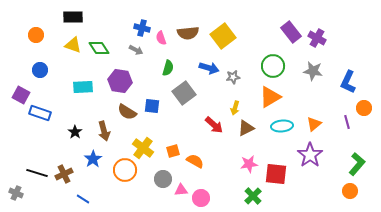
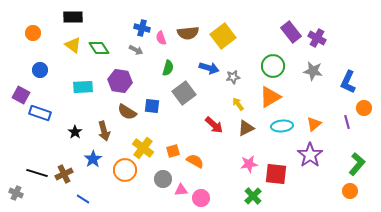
orange circle at (36, 35): moved 3 px left, 2 px up
yellow triangle at (73, 45): rotated 18 degrees clockwise
yellow arrow at (235, 108): moved 3 px right, 4 px up; rotated 128 degrees clockwise
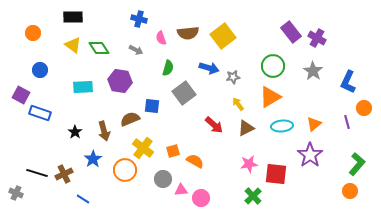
blue cross at (142, 28): moved 3 px left, 9 px up
gray star at (313, 71): rotated 24 degrees clockwise
brown semicircle at (127, 112): moved 3 px right, 7 px down; rotated 126 degrees clockwise
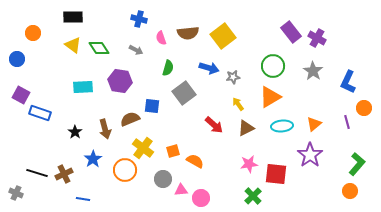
blue circle at (40, 70): moved 23 px left, 11 px up
brown arrow at (104, 131): moved 1 px right, 2 px up
blue line at (83, 199): rotated 24 degrees counterclockwise
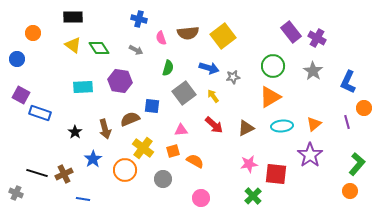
yellow arrow at (238, 104): moved 25 px left, 8 px up
pink triangle at (181, 190): moved 60 px up
